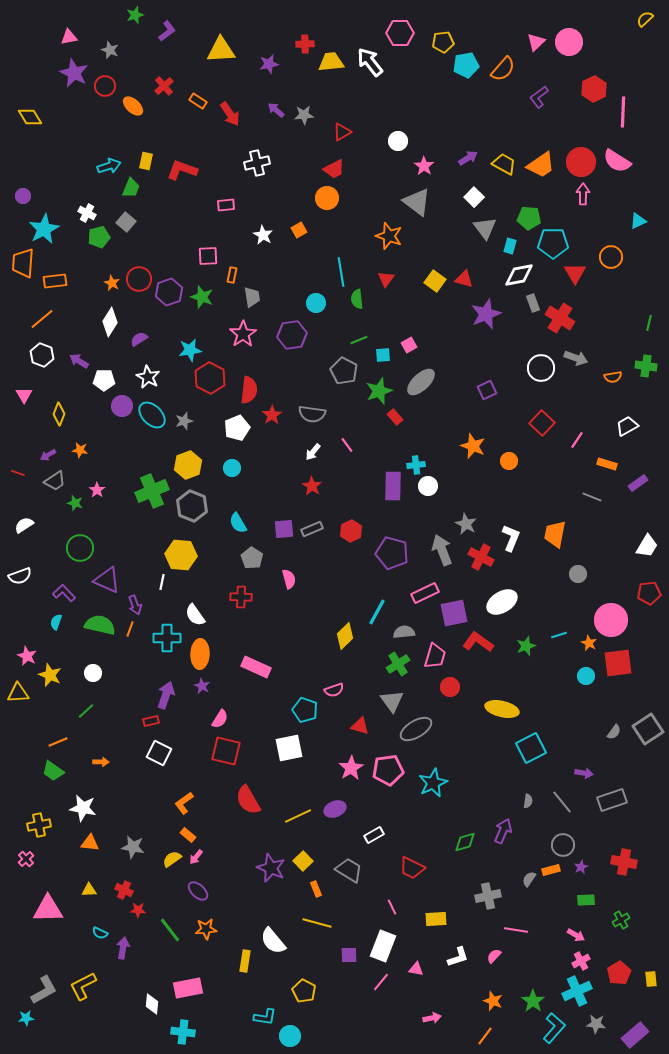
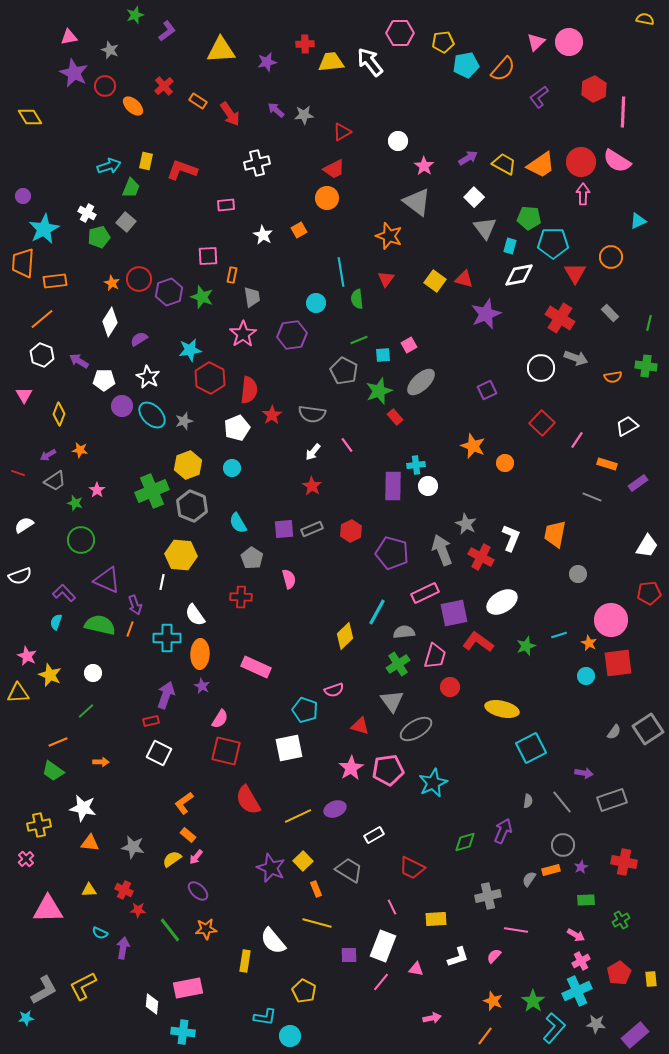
yellow semicircle at (645, 19): rotated 54 degrees clockwise
purple star at (269, 64): moved 2 px left, 2 px up
gray rectangle at (533, 303): moved 77 px right, 10 px down; rotated 24 degrees counterclockwise
orange circle at (509, 461): moved 4 px left, 2 px down
green circle at (80, 548): moved 1 px right, 8 px up
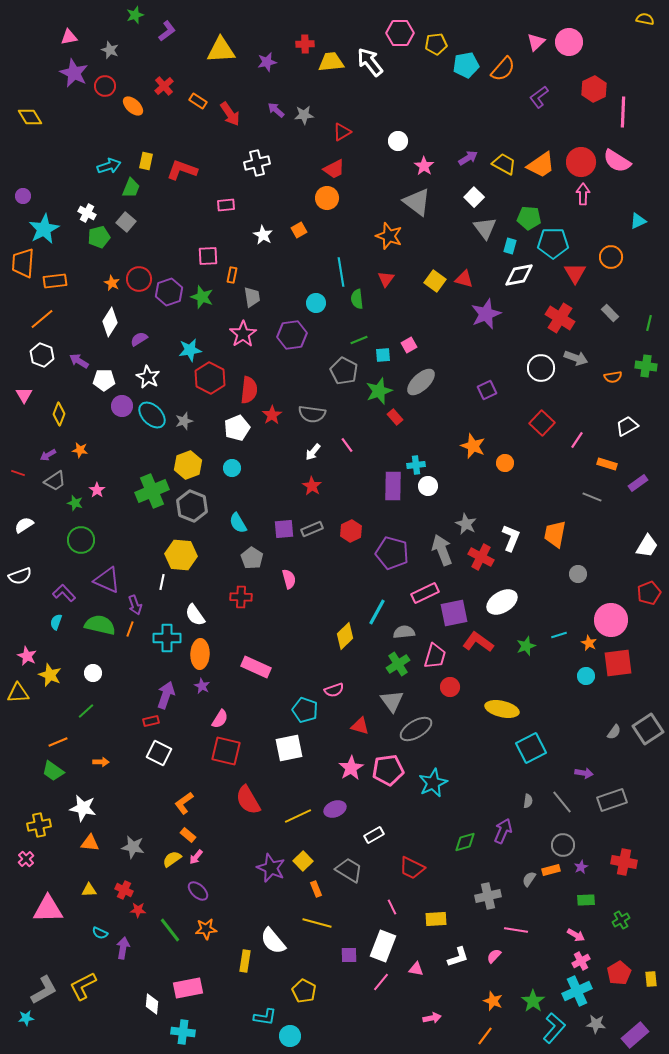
yellow pentagon at (443, 42): moved 7 px left, 2 px down
red pentagon at (649, 593): rotated 15 degrees counterclockwise
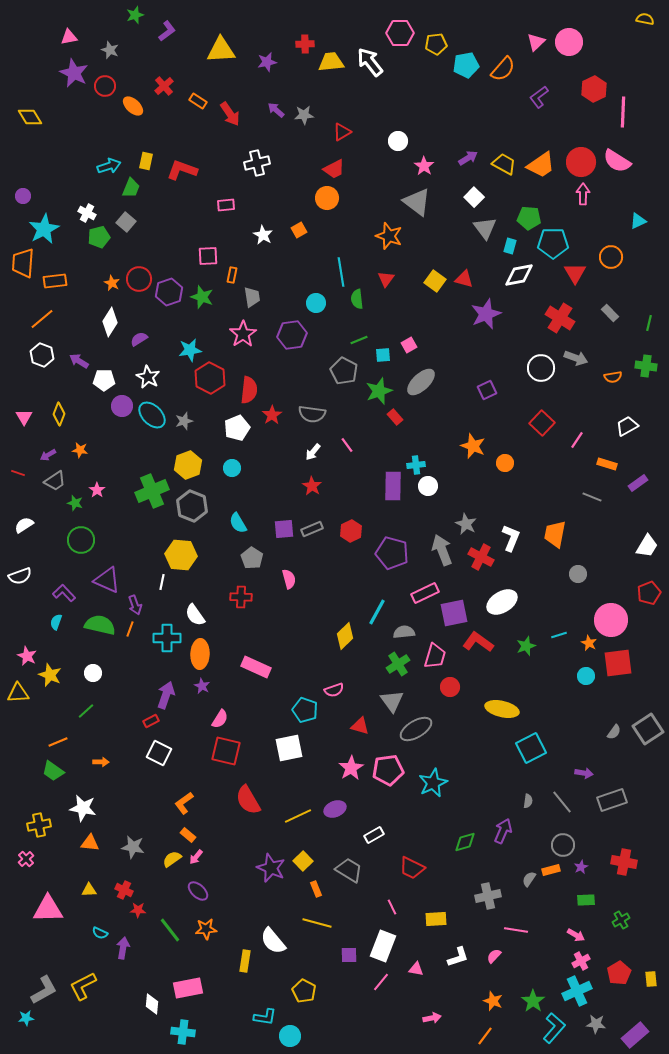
pink triangle at (24, 395): moved 22 px down
red rectangle at (151, 721): rotated 14 degrees counterclockwise
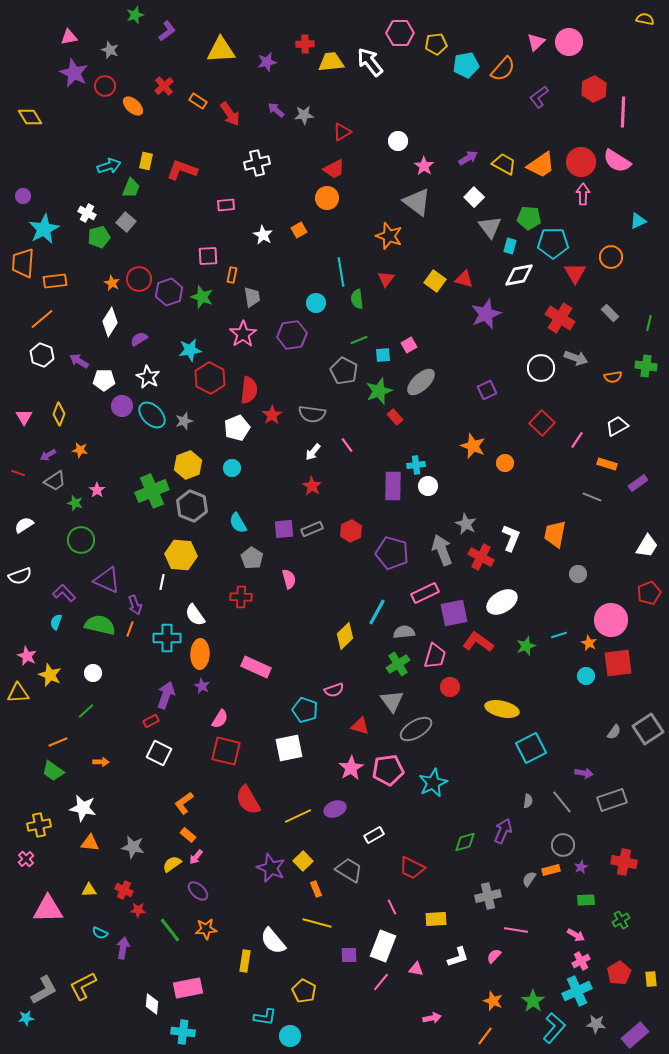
gray triangle at (485, 228): moved 5 px right, 1 px up
white trapezoid at (627, 426): moved 10 px left
yellow semicircle at (172, 859): moved 5 px down
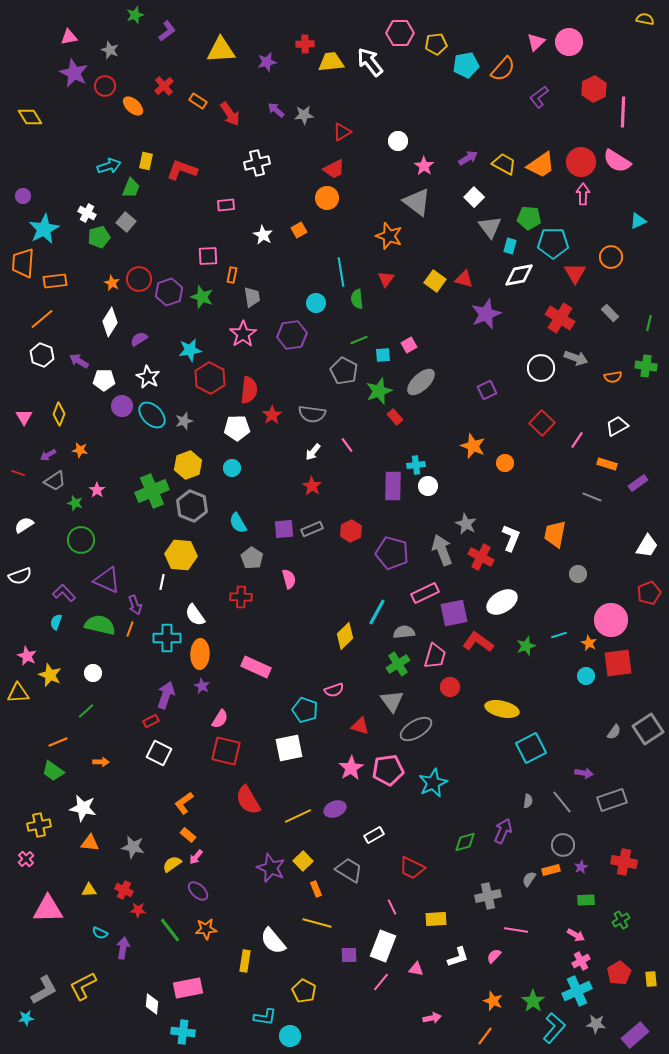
white pentagon at (237, 428): rotated 20 degrees clockwise
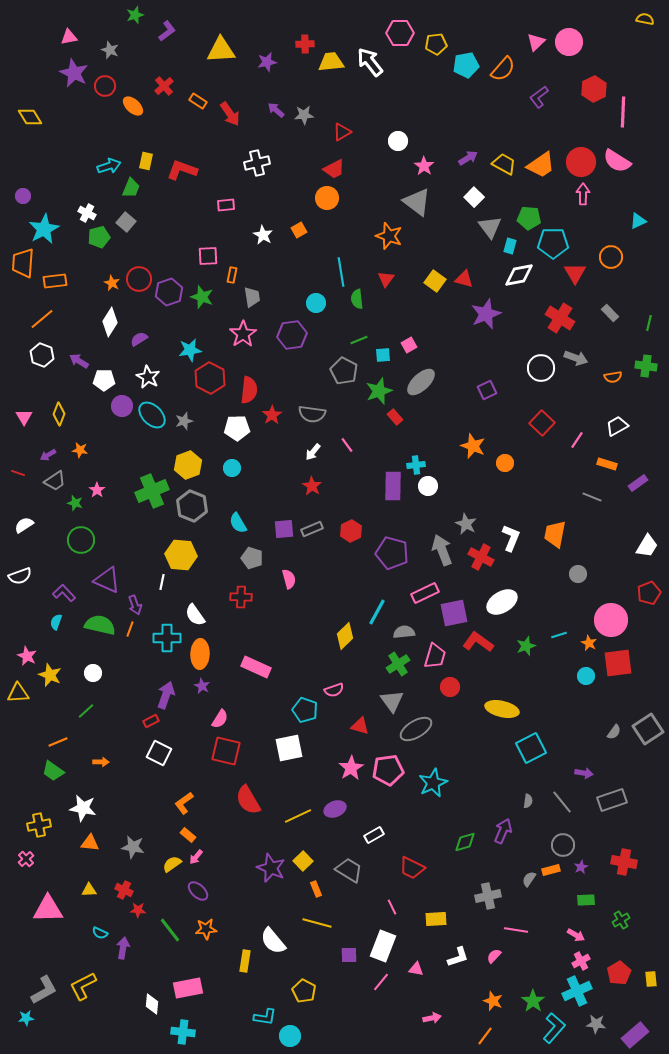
gray pentagon at (252, 558): rotated 15 degrees counterclockwise
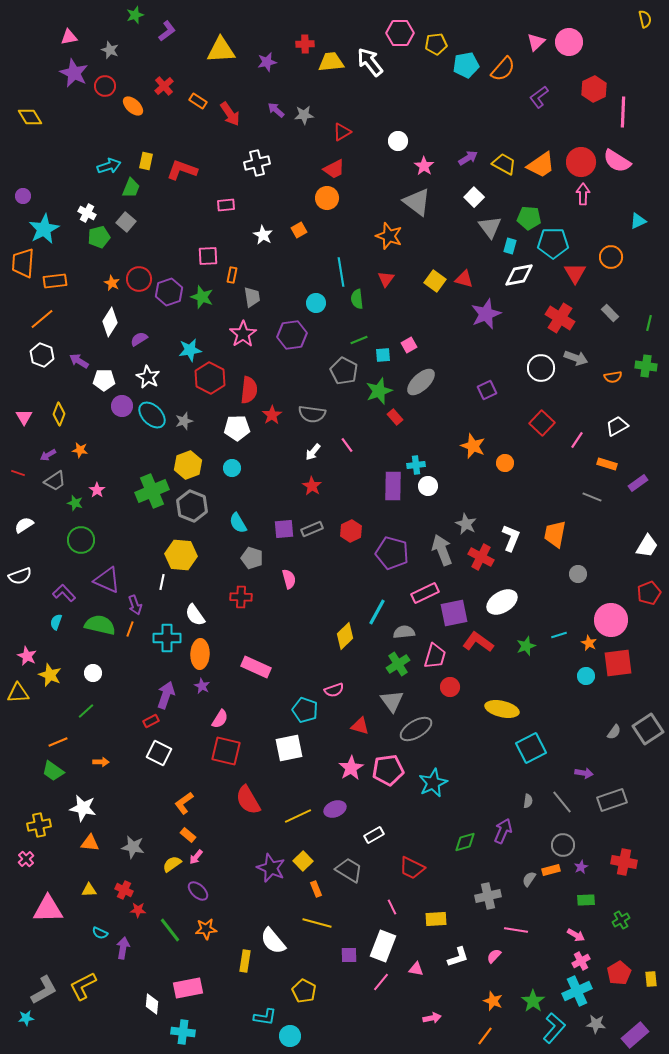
yellow semicircle at (645, 19): rotated 66 degrees clockwise
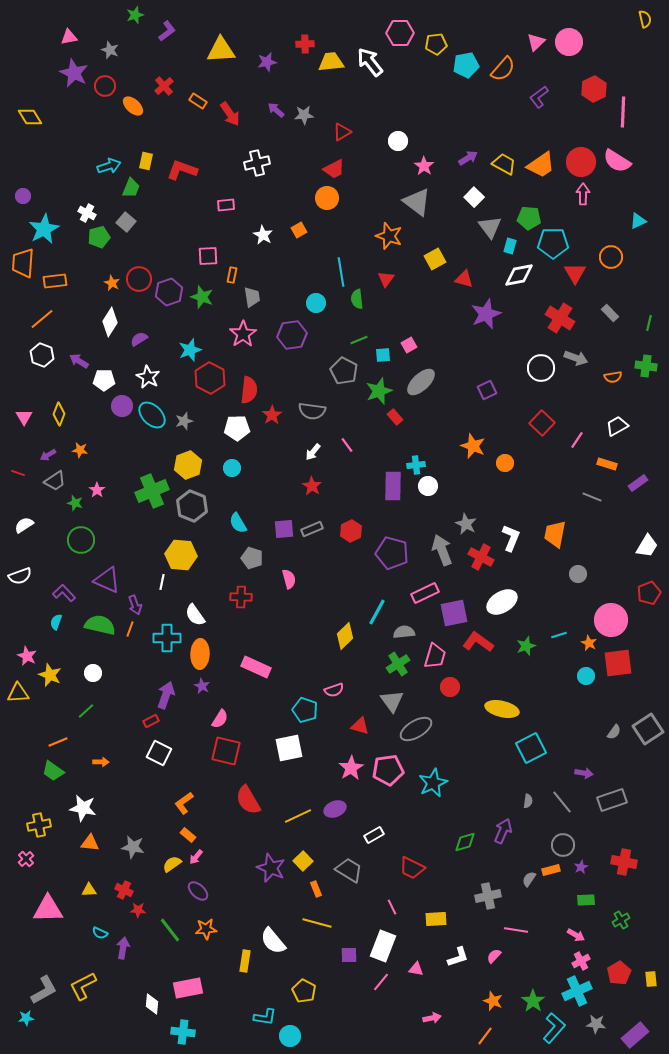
yellow square at (435, 281): moved 22 px up; rotated 25 degrees clockwise
cyan star at (190, 350): rotated 10 degrees counterclockwise
gray semicircle at (312, 414): moved 3 px up
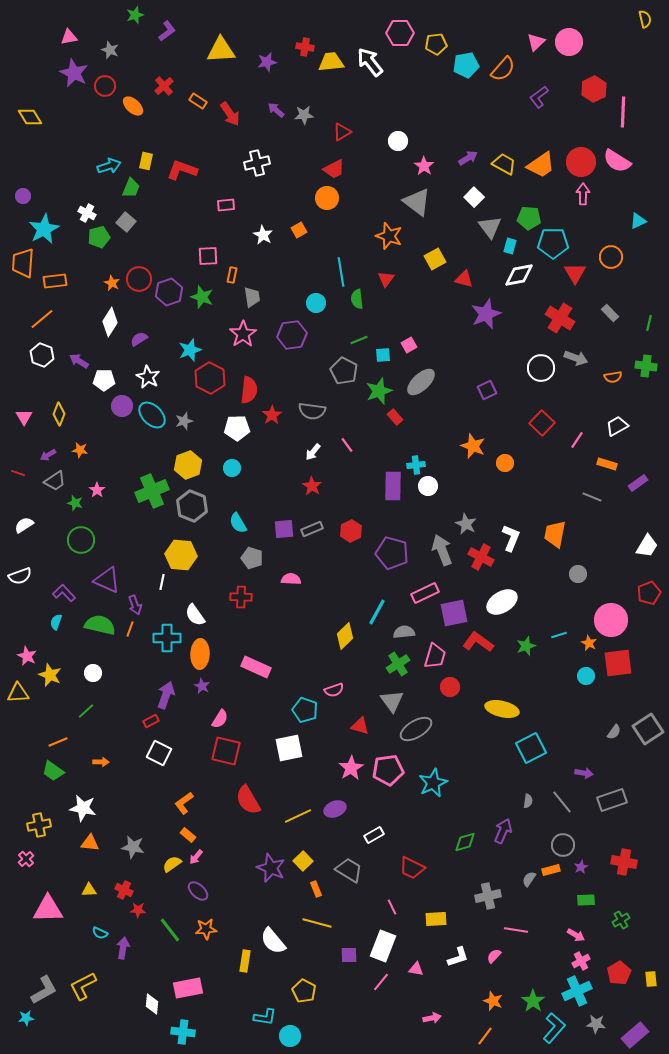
red cross at (305, 44): moved 3 px down; rotated 12 degrees clockwise
pink semicircle at (289, 579): moved 2 px right; rotated 72 degrees counterclockwise
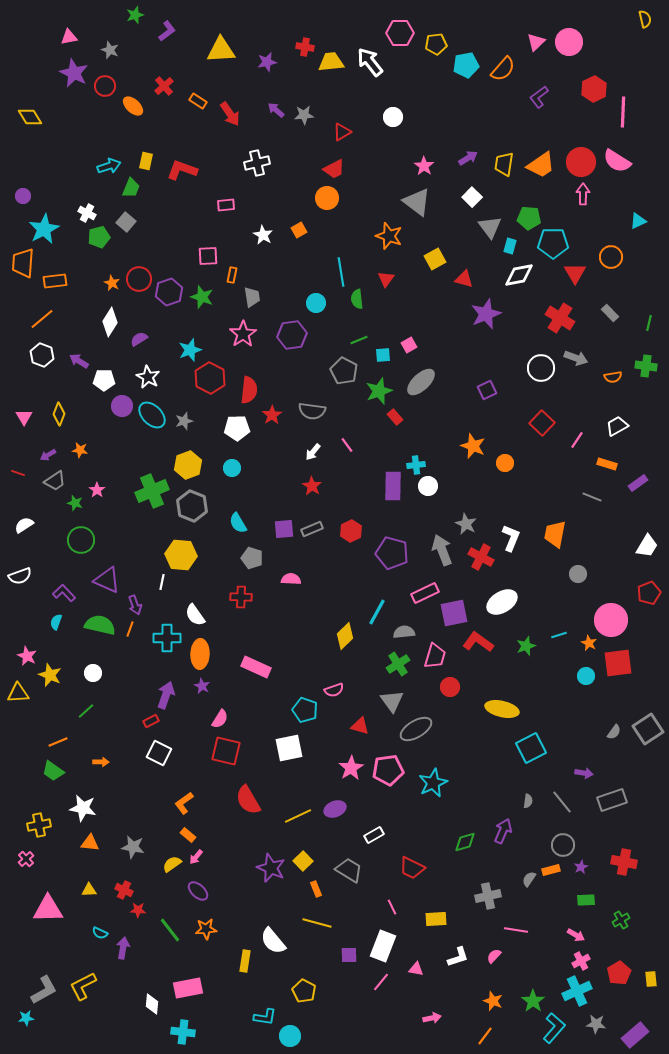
white circle at (398, 141): moved 5 px left, 24 px up
yellow trapezoid at (504, 164): rotated 110 degrees counterclockwise
white square at (474, 197): moved 2 px left
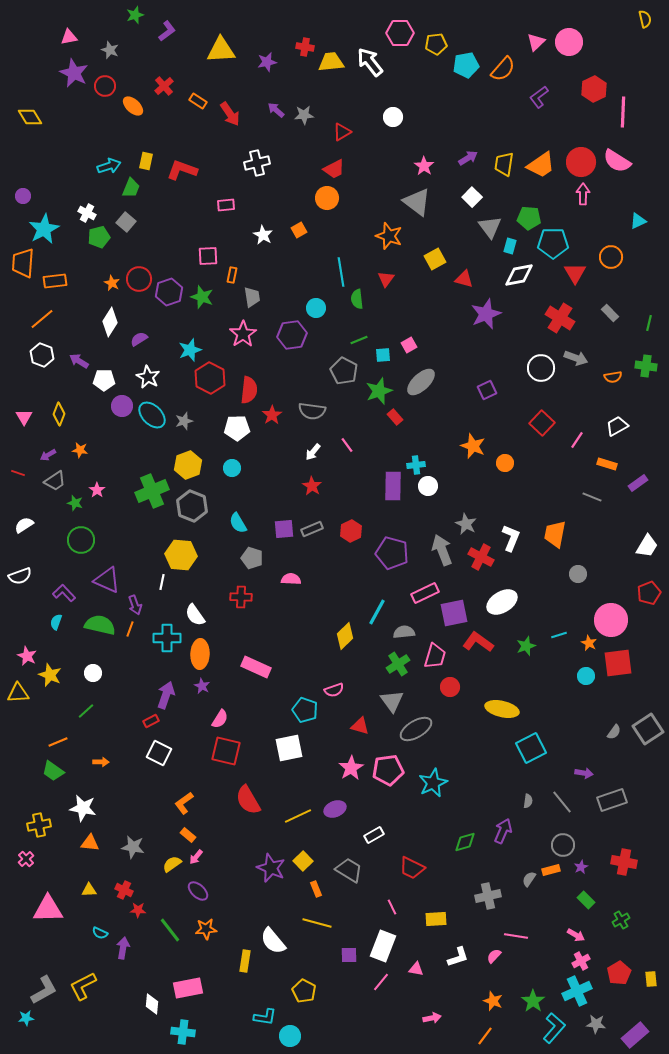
cyan circle at (316, 303): moved 5 px down
green rectangle at (586, 900): rotated 48 degrees clockwise
pink line at (516, 930): moved 6 px down
